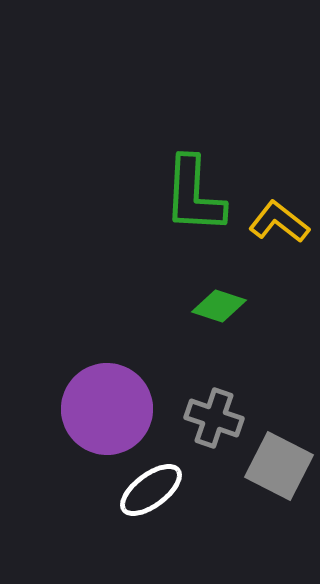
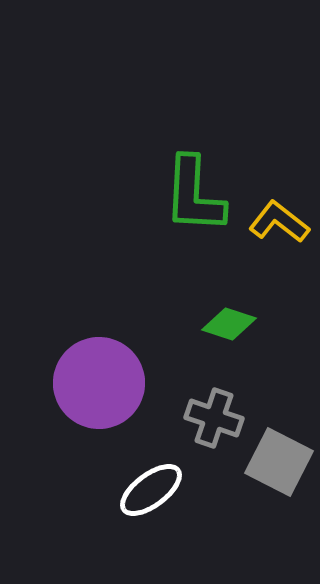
green diamond: moved 10 px right, 18 px down
purple circle: moved 8 px left, 26 px up
gray square: moved 4 px up
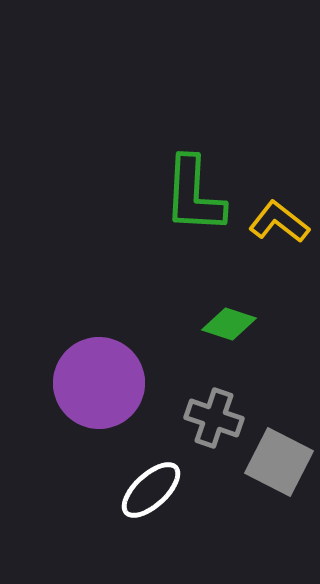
white ellipse: rotated 6 degrees counterclockwise
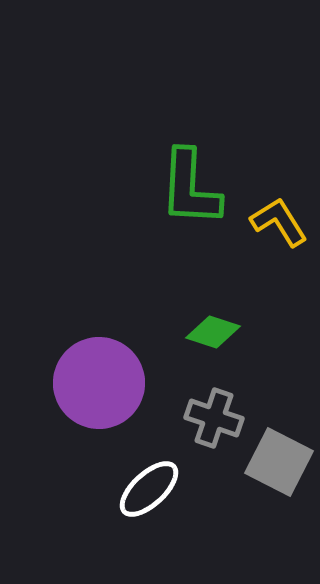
green L-shape: moved 4 px left, 7 px up
yellow L-shape: rotated 20 degrees clockwise
green diamond: moved 16 px left, 8 px down
white ellipse: moved 2 px left, 1 px up
